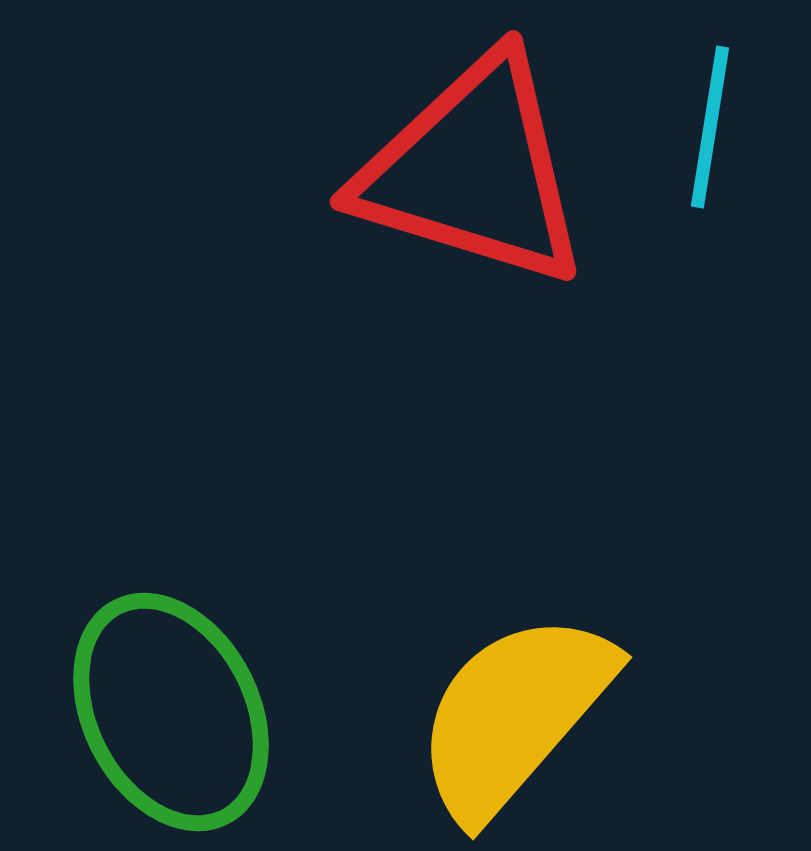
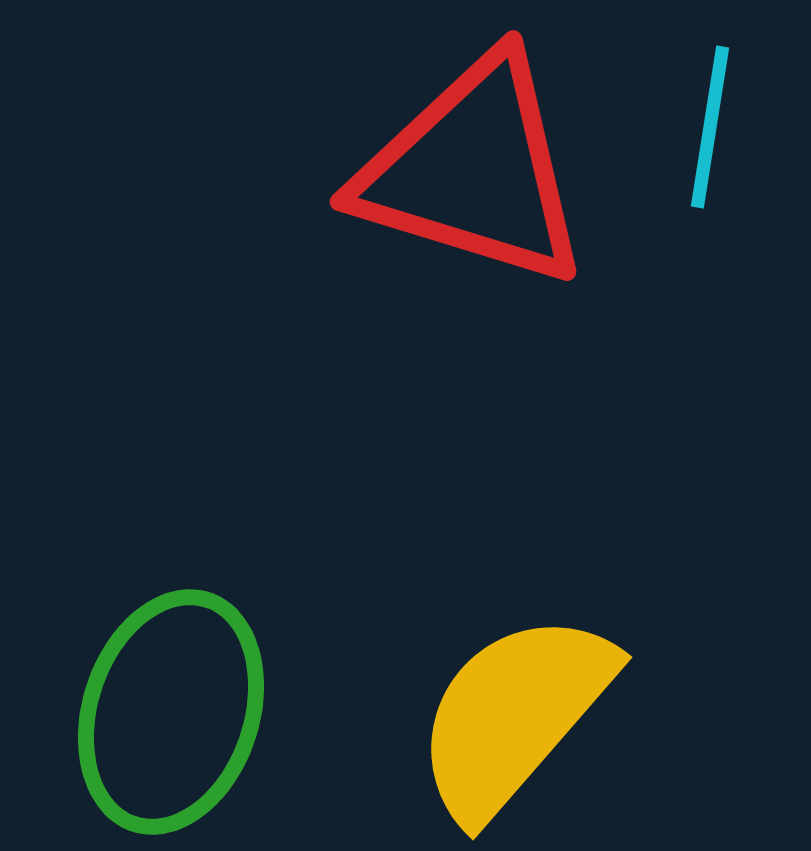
green ellipse: rotated 45 degrees clockwise
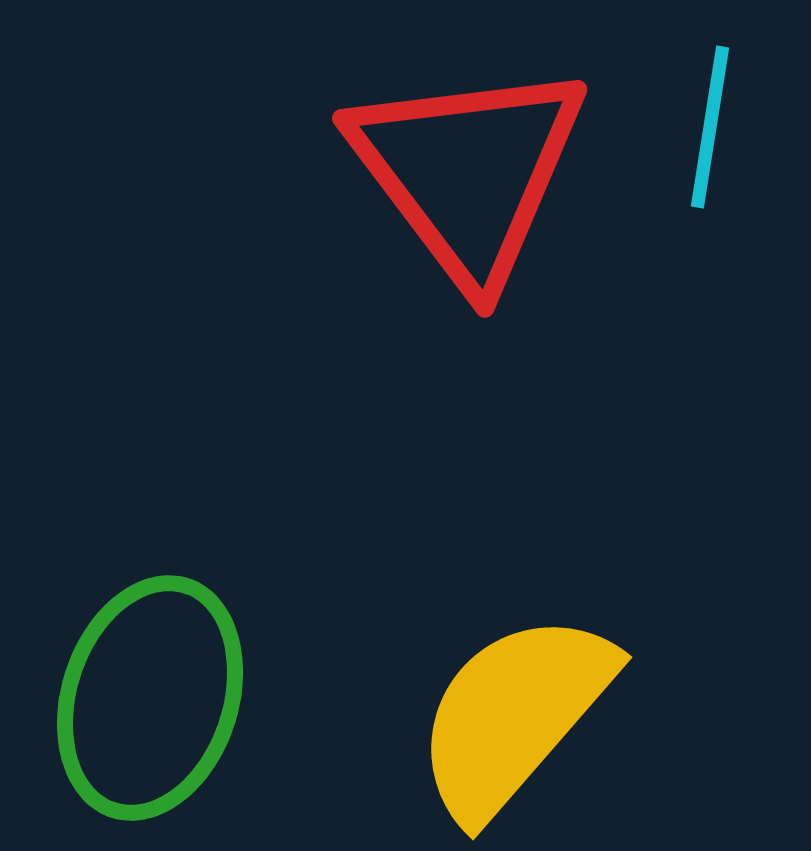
red triangle: moved 5 px left, 1 px down; rotated 36 degrees clockwise
green ellipse: moved 21 px left, 14 px up
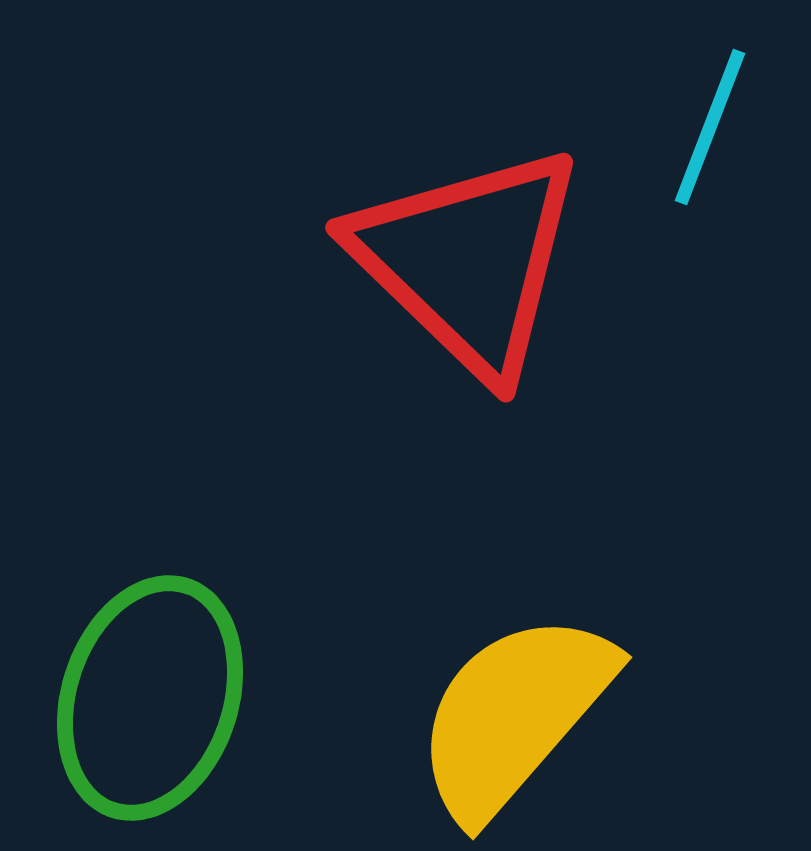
cyan line: rotated 12 degrees clockwise
red triangle: moved 89 px down; rotated 9 degrees counterclockwise
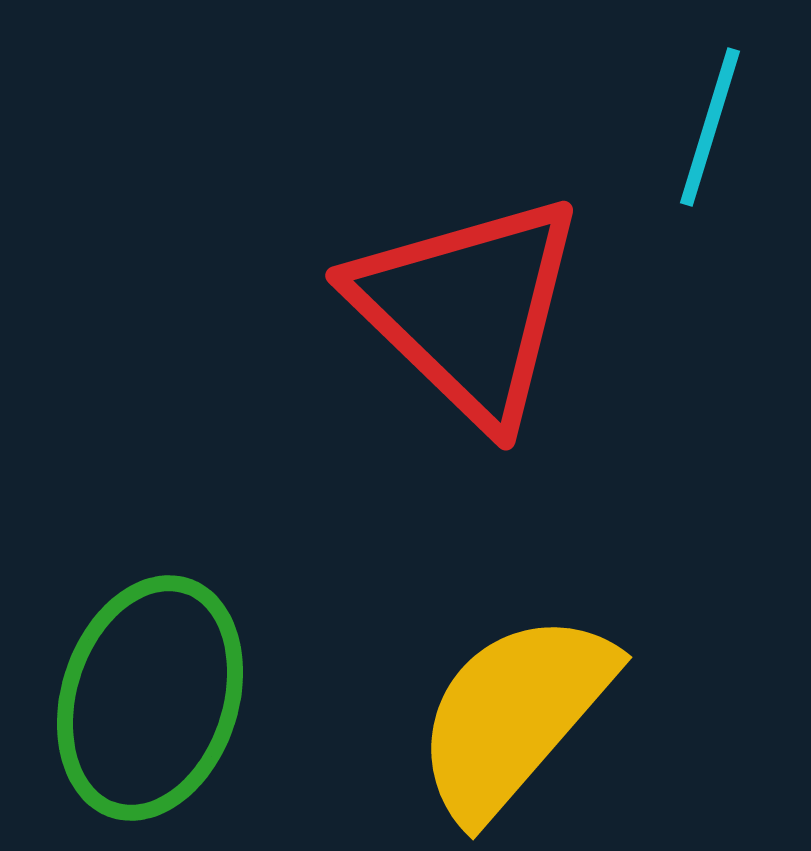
cyan line: rotated 4 degrees counterclockwise
red triangle: moved 48 px down
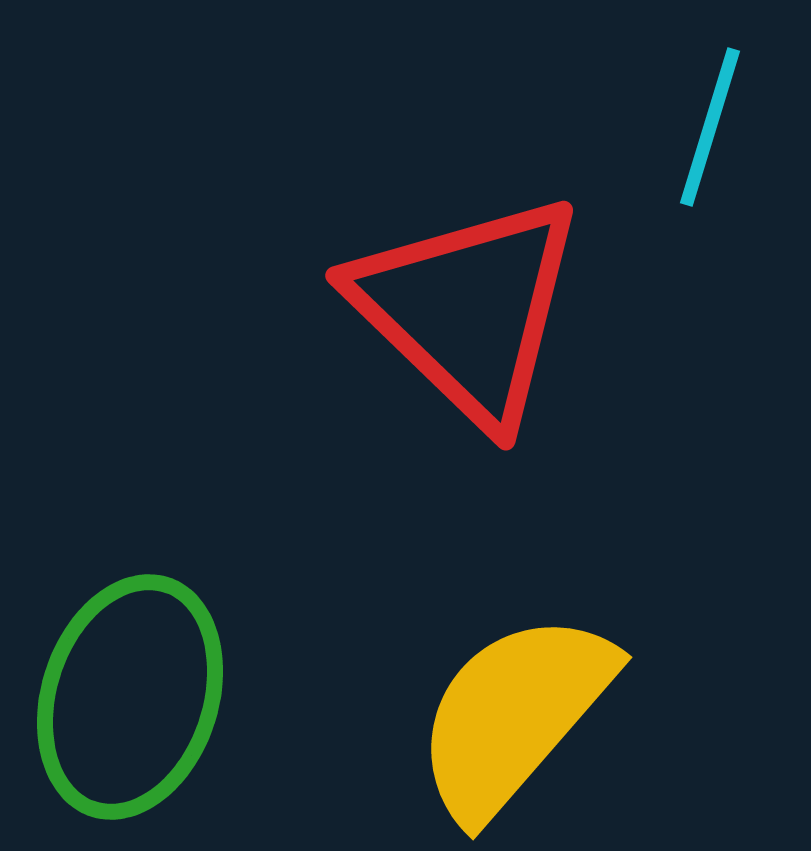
green ellipse: moved 20 px left, 1 px up
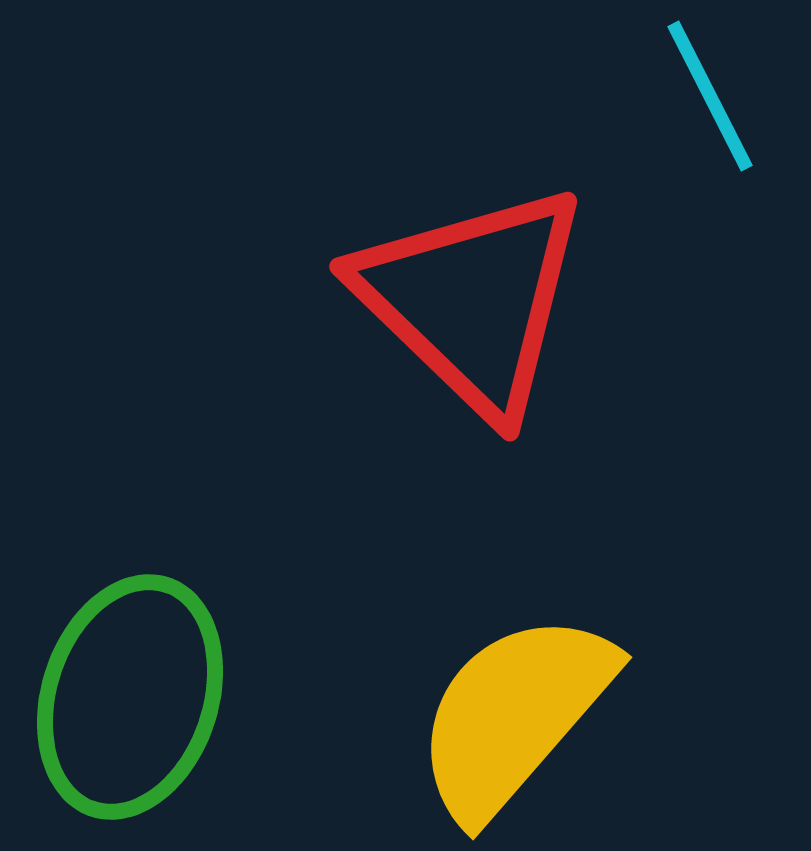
cyan line: moved 31 px up; rotated 44 degrees counterclockwise
red triangle: moved 4 px right, 9 px up
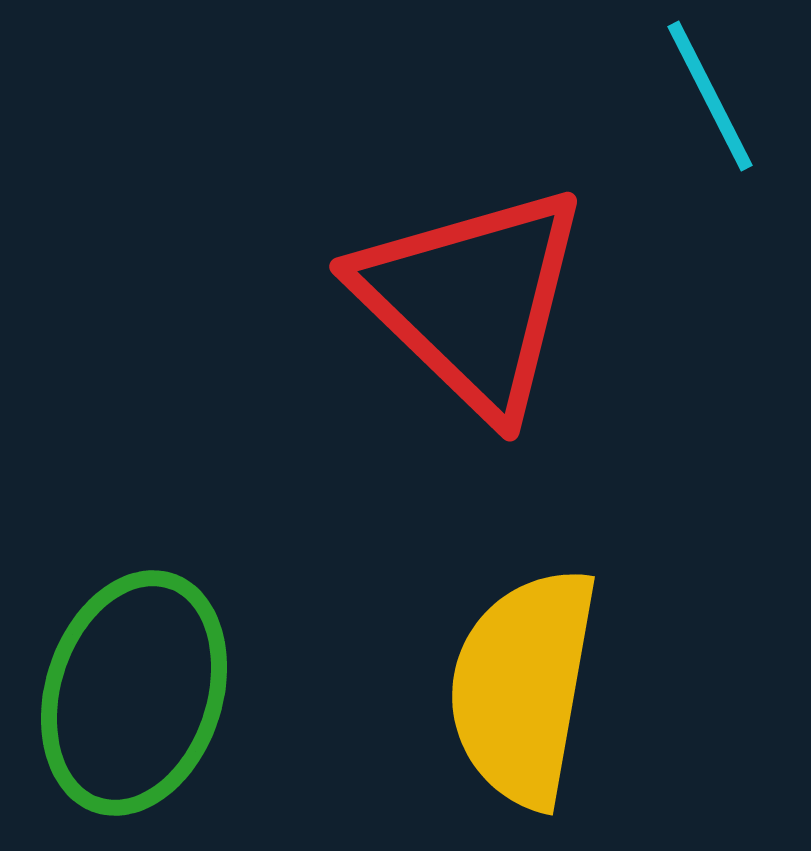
green ellipse: moved 4 px right, 4 px up
yellow semicircle: moved 9 px right, 28 px up; rotated 31 degrees counterclockwise
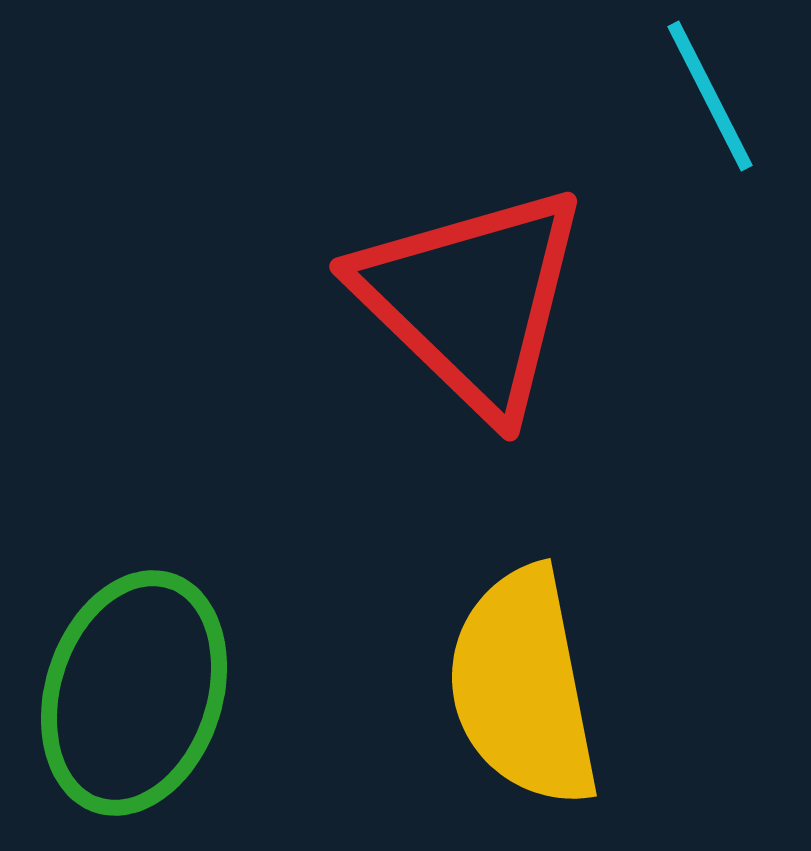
yellow semicircle: rotated 21 degrees counterclockwise
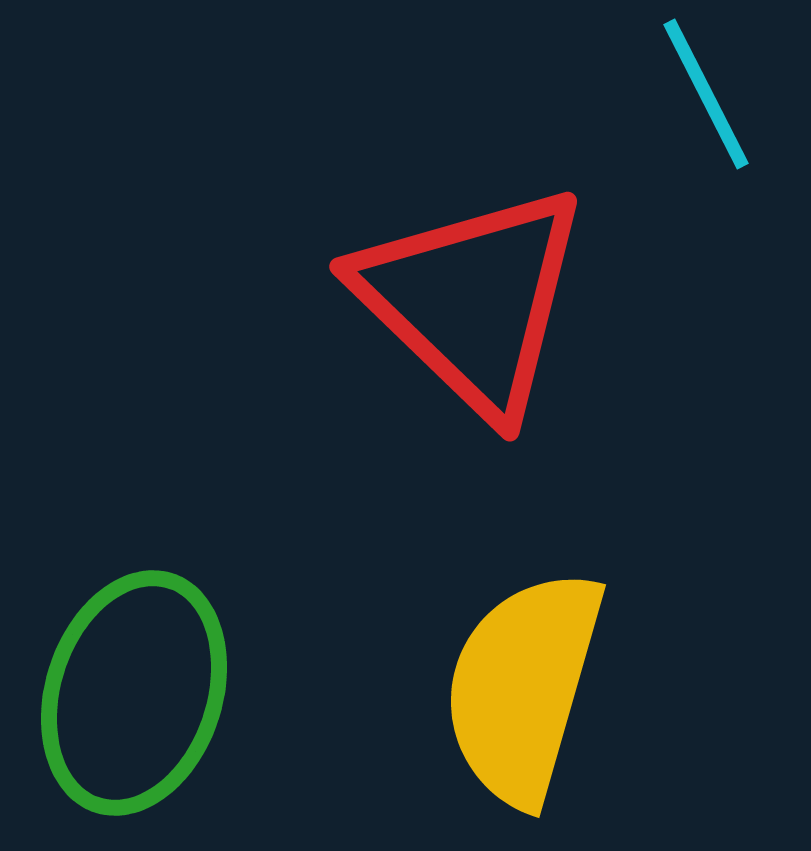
cyan line: moved 4 px left, 2 px up
yellow semicircle: rotated 27 degrees clockwise
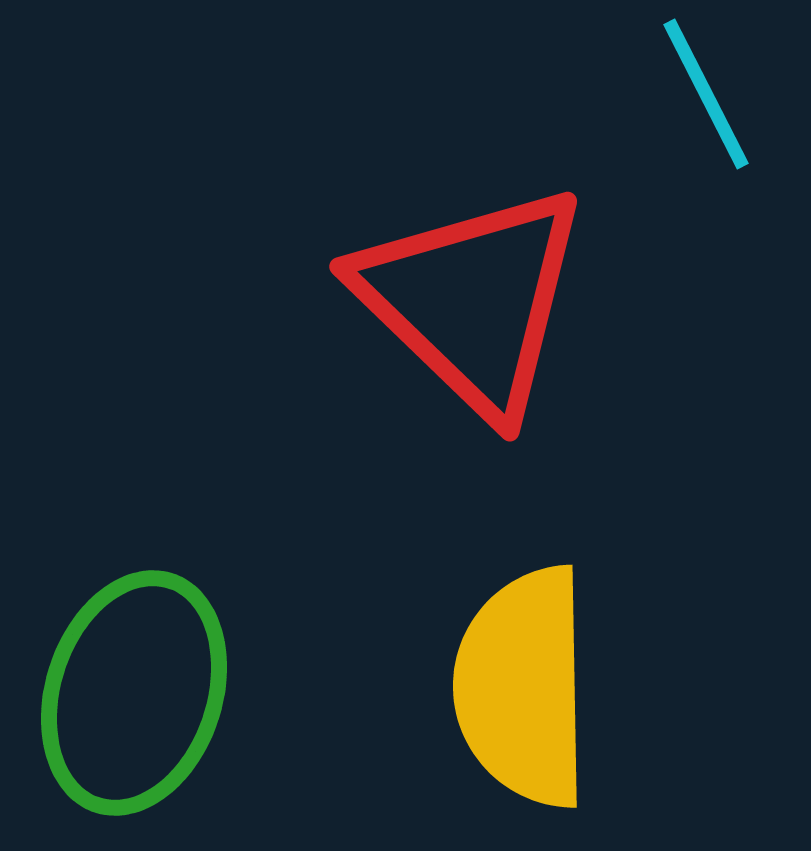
yellow semicircle: rotated 17 degrees counterclockwise
